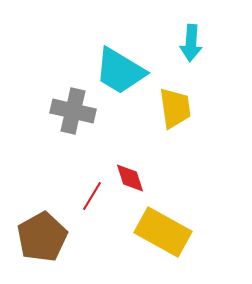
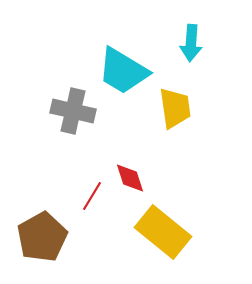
cyan trapezoid: moved 3 px right
yellow rectangle: rotated 10 degrees clockwise
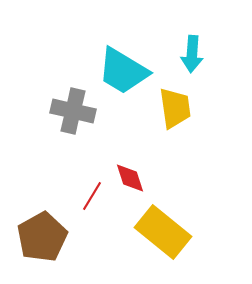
cyan arrow: moved 1 px right, 11 px down
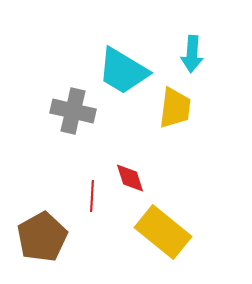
yellow trapezoid: rotated 15 degrees clockwise
red line: rotated 28 degrees counterclockwise
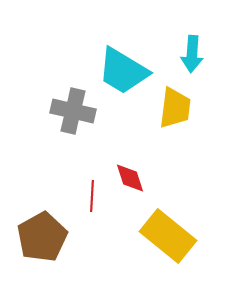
yellow rectangle: moved 5 px right, 4 px down
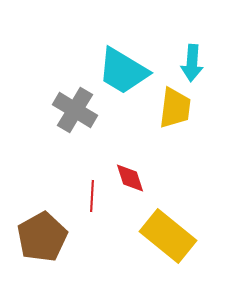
cyan arrow: moved 9 px down
gray cross: moved 2 px right, 1 px up; rotated 18 degrees clockwise
